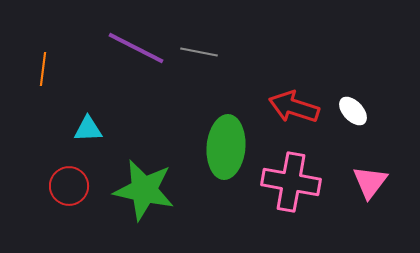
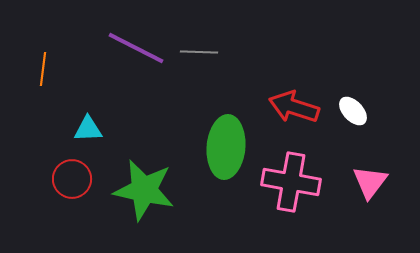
gray line: rotated 9 degrees counterclockwise
red circle: moved 3 px right, 7 px up
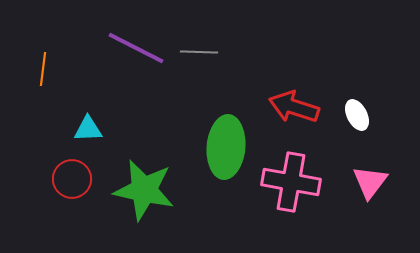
white ellipse: moved 4 px right, 4 px down; rotated 16 degrees clockwise
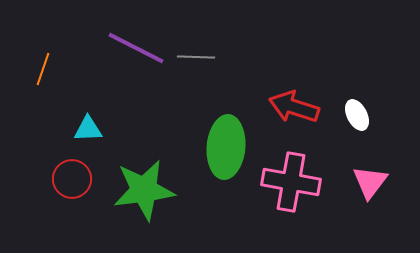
gray line: moved 3 px left, 5 px down
orange line: rotated 12 degrees clockwise
green star: rotated 20 degrees counterclockwise
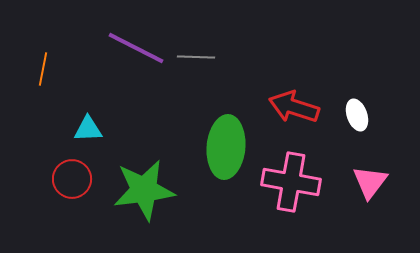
orange line: rotated 8 degrees counterclockwise
white ellipse: rotated 8 degrees clockwise
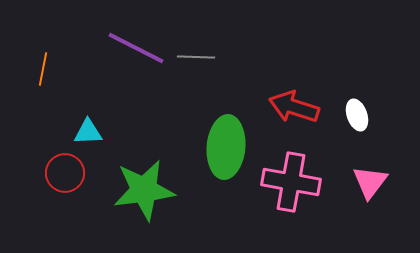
cyan triangle: moved 3 px down
red circle: moved 7 px left, 6 px up
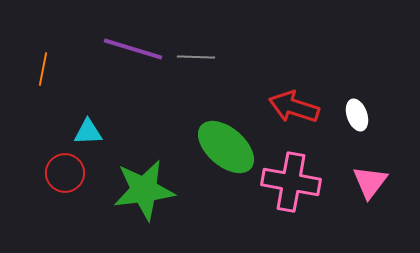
purple line: moved 3 px left, 1 px down; rotated 10 degrees counterclockwise
green ellipse: rotated 54 degrees counterclockwise
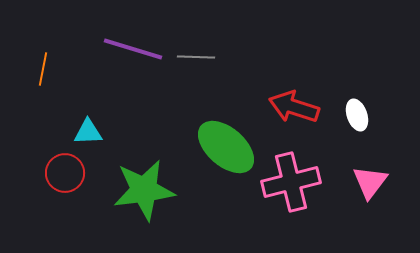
pink cross: rotated 24 degrees counterclockwise
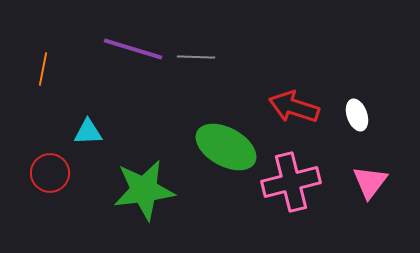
green ellipse: rotated 12 degrees counterclockwise
red circle: moved 15 px left
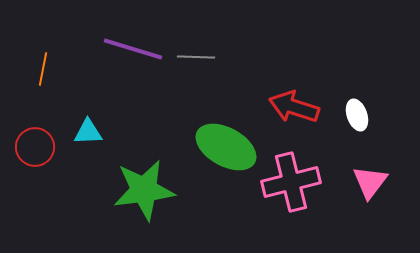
red circle: moved 15 px left, 26 px up
